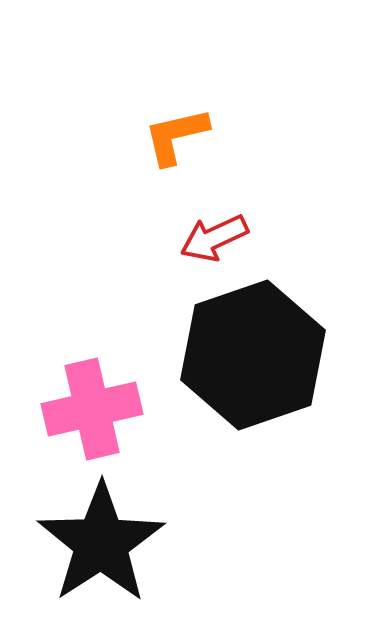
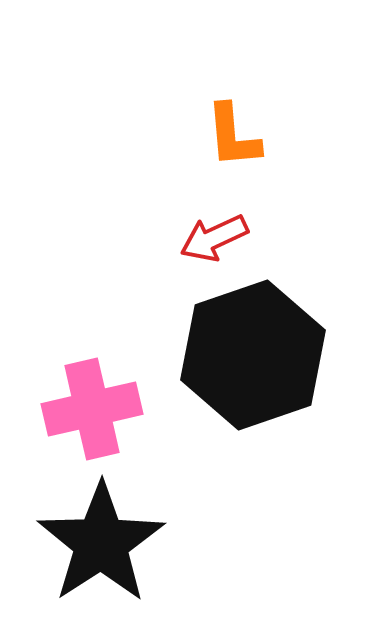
orange L-shape: moved 57 px right; rotated 82 degrees counterclockwise
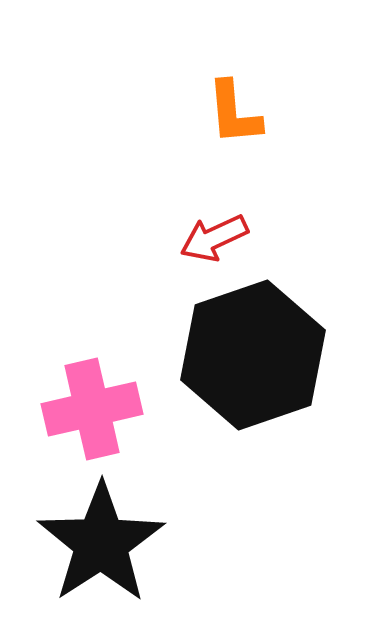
orange L-shape: moved 1 px right, 23 px up
